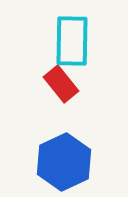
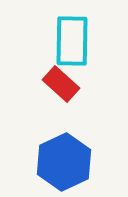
red rectangle: rotated 9 degrees counterclockwise
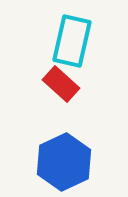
cyan rectangle: rotated 12 degrees clockwise
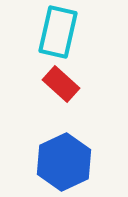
cyan rectangle: moved 14 px left, 9 px up
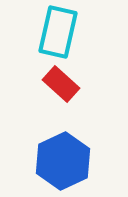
blue hexagon: moved 1 px left, 1 px up
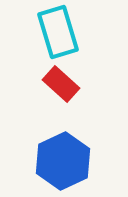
cyan rectangle: rotated 30 degrees counterclockwise
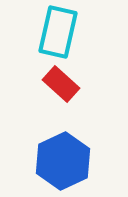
cyan rectangle: rotated 30 degrees clockwise
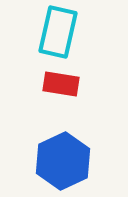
red rectangle: rotated 33 degrees counterclockwise
